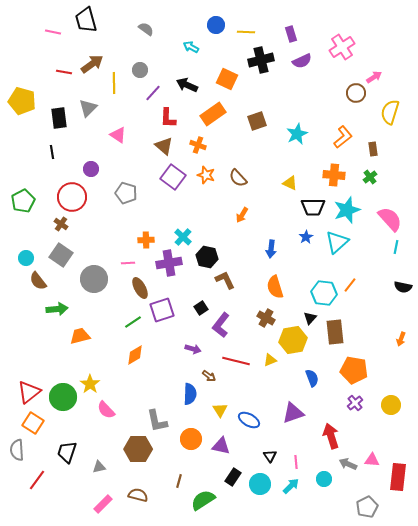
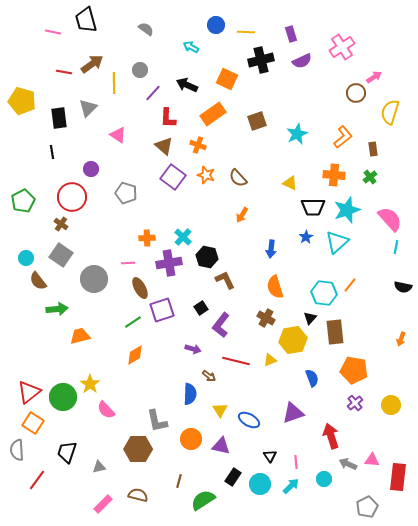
orange cross at (146, 240): moved 1 px right, 2 px up
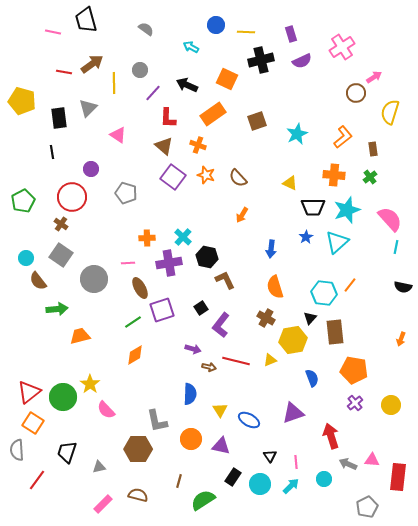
brown arrow at (209, 376): moved 9 px up; rotated 24 degrees counterclockwise
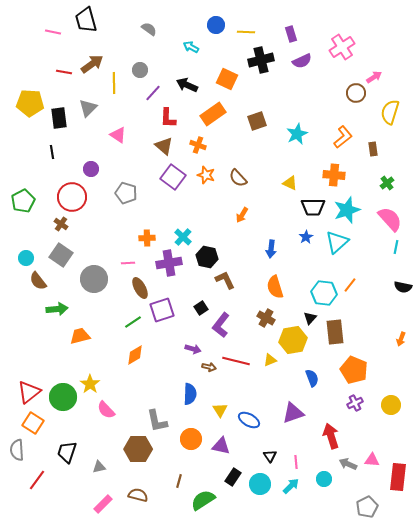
gray semicircle at (146, 29): moved 3 px right
yellow pentagon at (22, 101): moved 8 px right, 2 px down; rotated 12 degrees counterclockwise
green cross at (370, 177): moved 17 px right, 6 px down
orange pentagon at (354, 370): rotated 12 degrees clockwise
purple cross at (355, 403): rotated 14 degrees clockwise
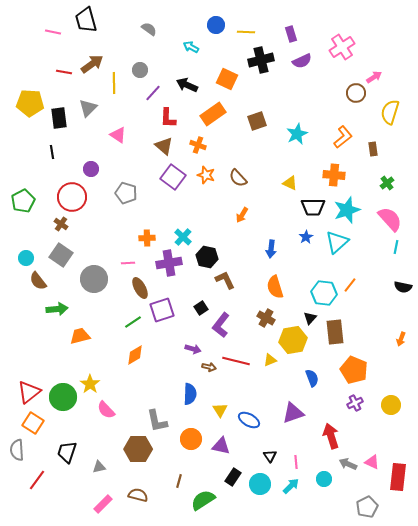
pink triangle at (372, 460): moved 2 px down; rotated 21 degrees clockwise
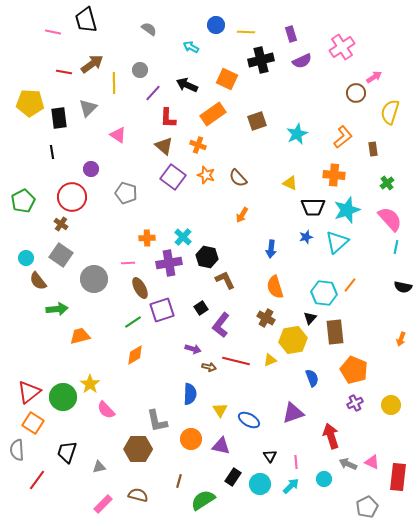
blue star at (306, 237): rotated 16 degrees clockwise
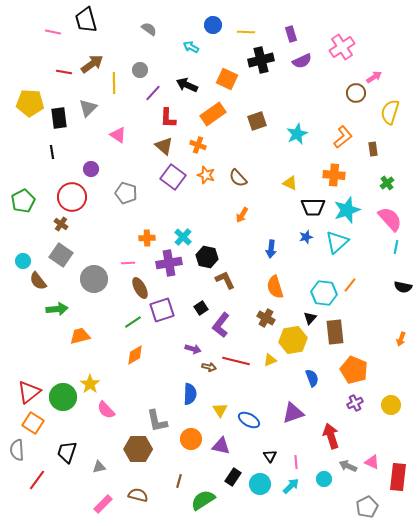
blue circle at (216, 25): moved 3 px left
cyan circle at (26, 258): moved 3 px left, 3 px down
gray arrow at (348, 464): moved 2 px down
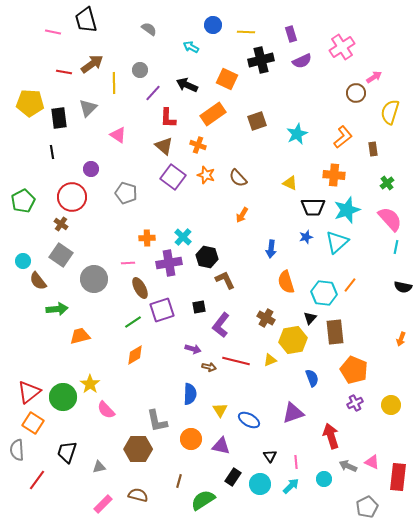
orange semicircle at (275, 287): moved 11 px right, 5 px up
black square at (201, 308): moved 2 px left, 1 px up; rotated 24 degrees clockwise
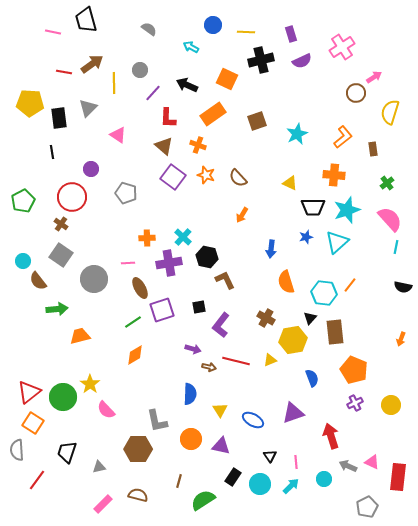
blue ellipse at (249, 420): moved 4 px right
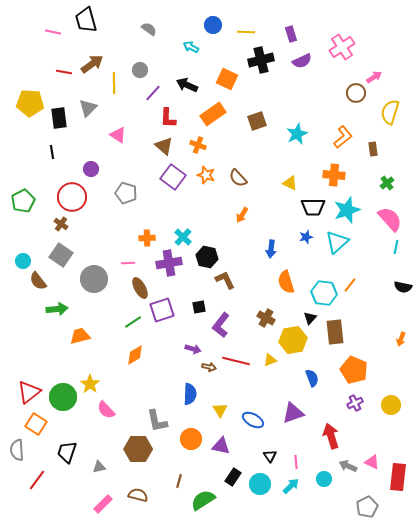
orange square at (33, 423): moved 3 px right, 1 px down
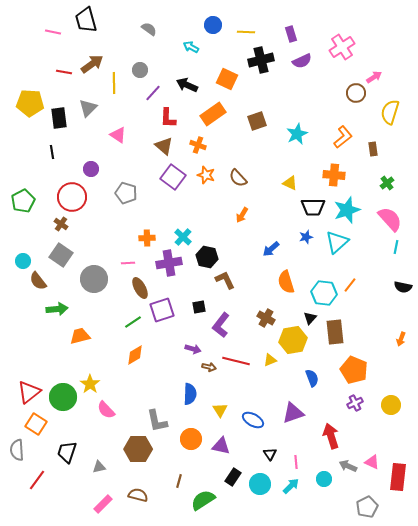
blue arrow at (271, 249): rotated 42 degrees clockwise
black triangle at (270, 456): moved 2 px up
